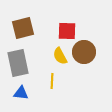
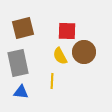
blue triangle: moved 1 px up
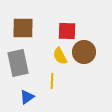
brown square: rotated 15 degrees clockwise
blue triangle: moved 6 px right, 5 px down; rotated 42 degrees counterclockwise
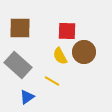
brown square: moved 3 px left
gray rectangle: moved 2 px down; rotated 36 degrees counterclockwise
yellow line: rotated 63 degrees counterclockwise
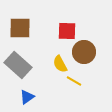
yellow semicircle: moved 8 px down
yellow line: moved 22 px right
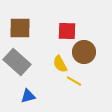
gray rectangle: moved 1 px left, 3 px up
blue triangle: moved 1 px right, 1 px up; rotated 21 degrees clockwise
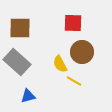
red square: moved 6 px right, 8 px up
brown circle: moved 2 px left
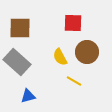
brown circle: moved 5 px right
yellow semicircle: moved 7 px up
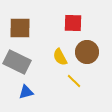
gray rectangle: rotated 16 degrees counterclockwise
yellow line: rotated 14 degrees clockwise
blue triangle: moved 2 px left, 4 px up
